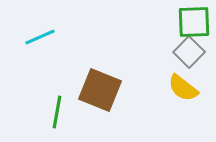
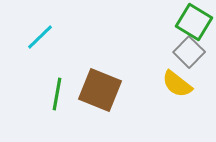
green square: rotated 33 degrees clockwise
cyan line: rotated 20 degrees counterclockwise
yellow semicircle: moved 6 px left, 4 px up
green line: moved 18 px up
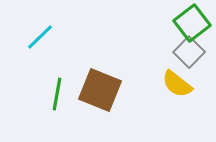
green square: moved 2 px left, 1 px down; rotated 21 degrees clockwise
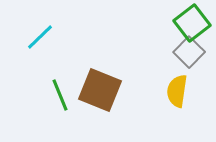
yellow semicircle: moved 7 px down; rotated 60 degrees clockwise
green line: moved 3 px right, 1 px down; rotated 32 degrees counterclockwise
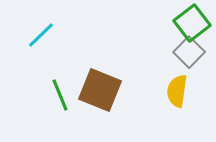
cyan line: moved 1 px right, 2 px up
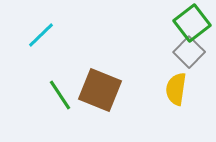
yellow semicircle: moved 1 px left, 2 px up
green line: rotated 12 degrees counterclockwise
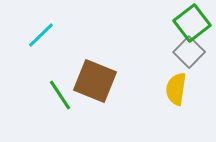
brown square: moved 5 px left, 9 px up
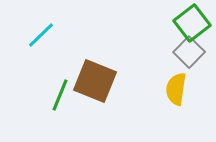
green line: rotated 56 degrees clockwise
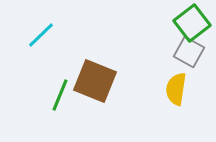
gray square: rotated 16 degrees counterclockwise
